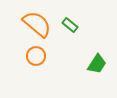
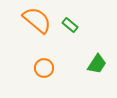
orange semicircle: moved 4 px up
orange circle: moved 8 px right, 12 px down
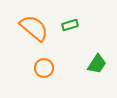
orange semicircle: moved 3 px left, 8 px down
green rectangle: rotated 56 degrees counterclockwise
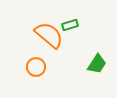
orange semicircle: moved 15 px right, 7 px down
orange circle: moved 8 px left, 1 px up
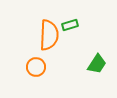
orange semicircle: rotated 52 degrees clockwise
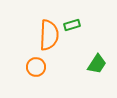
green rectangle: moved 2 px right
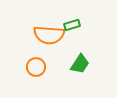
orange semicircle: rotated 92 degrees clockwise
green trapezoid: moved 17 px left
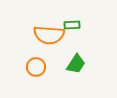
green rectangle: rotated 14 degrees clockwise
green trapezoid: moved 4 px left
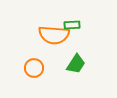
orange semicircle: moved 5 px right
orange circle: moved 2 px left, 1 px down
